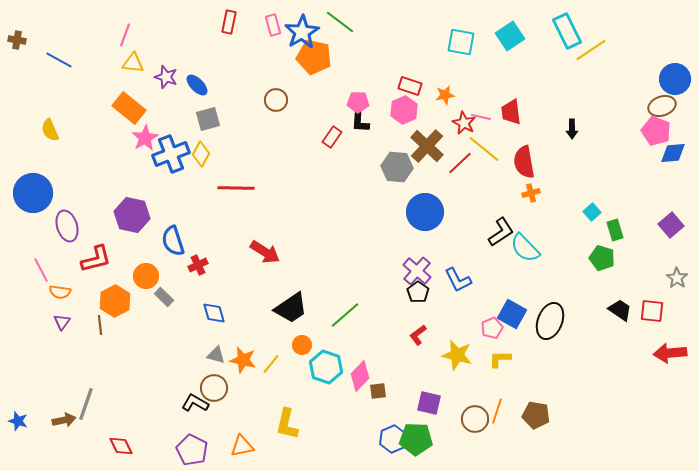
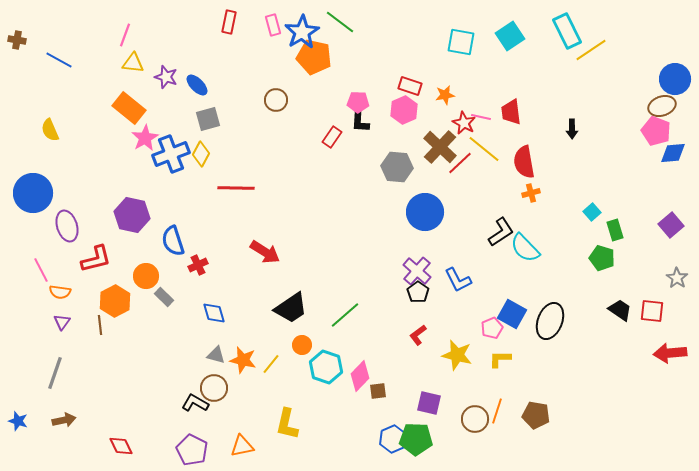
brown cross at (427, 146): moved 13 px right, 1 px down
gray line at (86, 404): moved 31 px left, 31 px up
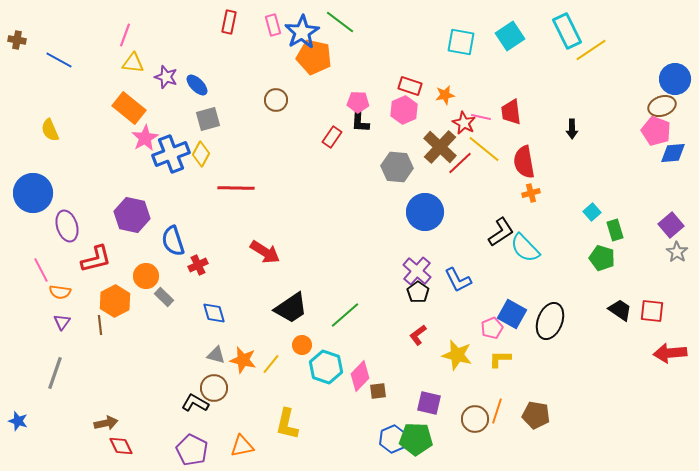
gray star at (677, 278): moved 26 px up
brown arrow at (64, 420): moved 42 px right, 3 px down
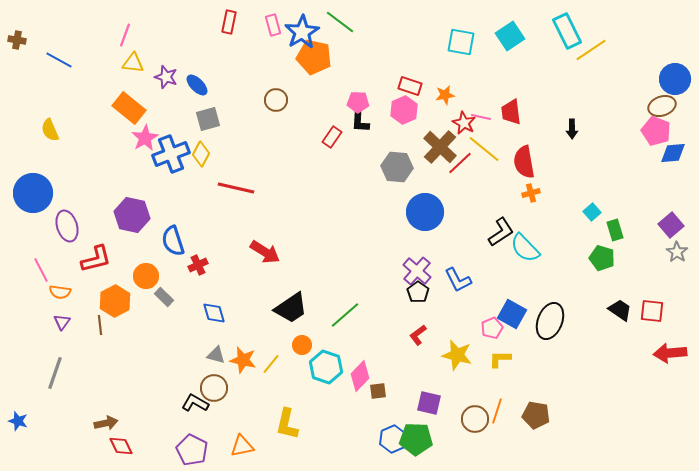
red line at (236, 188): rotated 12 degrees clockwise
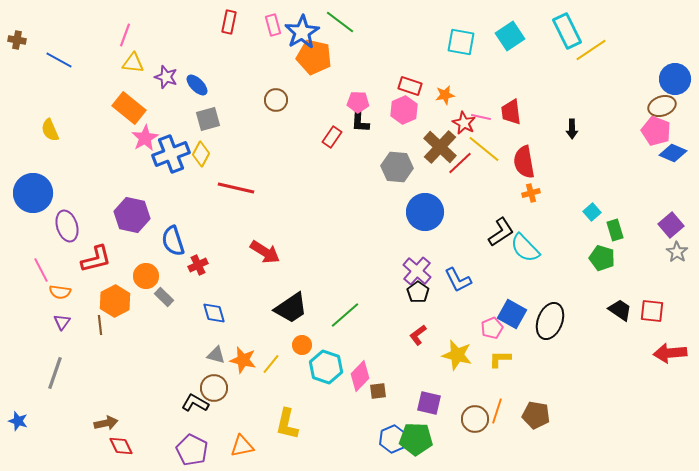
blue diamond at (673, 153): rotated 28 degrees clockwise
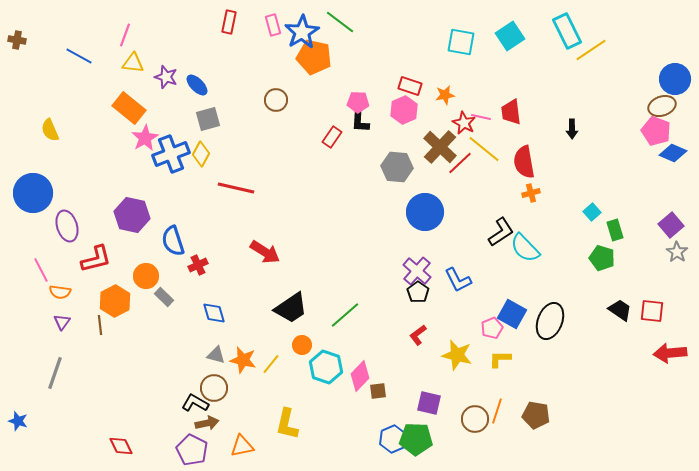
blue line at (59, 60): moved 20 px right, 4 px up
brown arrow at (106, 423): moved 101 px right
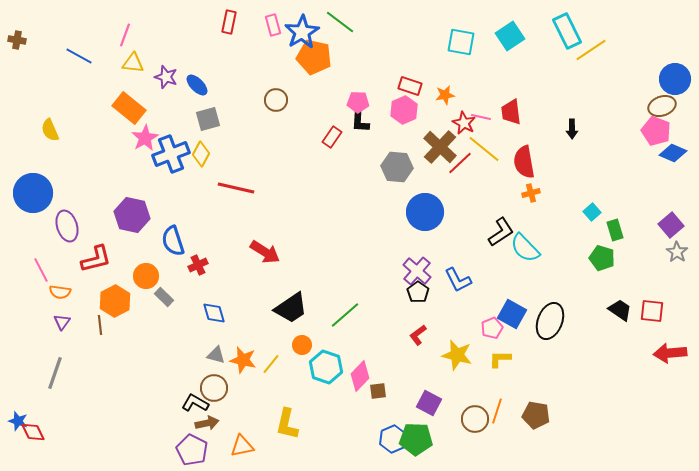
purple square at (429, 403): rotated 15 degrees clockwise
red diamond at (121, 446): moved 88 px left, 14 px up
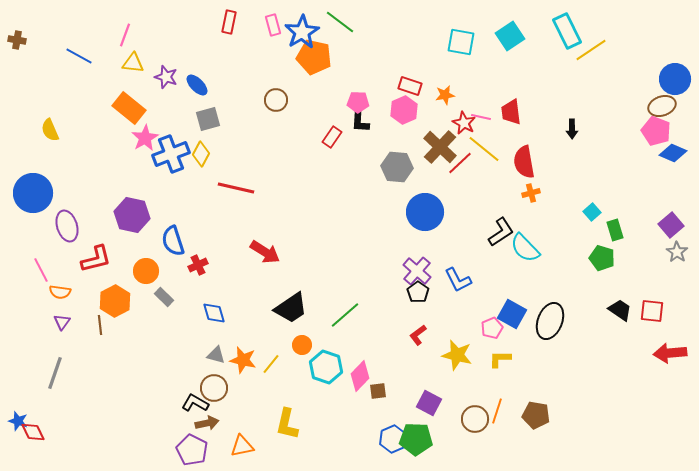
orange circle at (146, 276): moved 5 px up
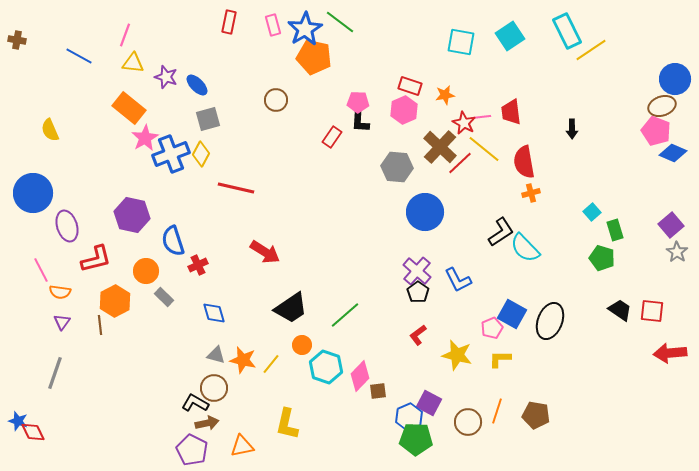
blue star at (302, 32): moved 3 px right, 3 px up
pink line at (481, 117): rotated 18 degrees counterclockwise
brown circle at (475, 419): moved 7 px left, 3 px down
blue hexagon at (393, 439): moved 16 px right, 22 px up
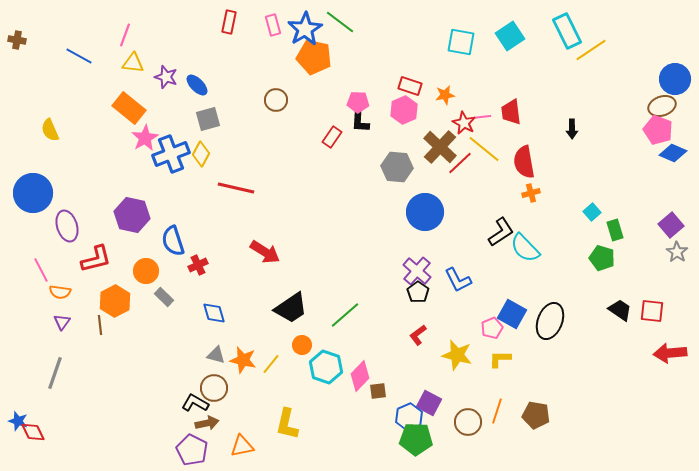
pink pentagon at (656, 131): moved 2 px right, 1 px up
